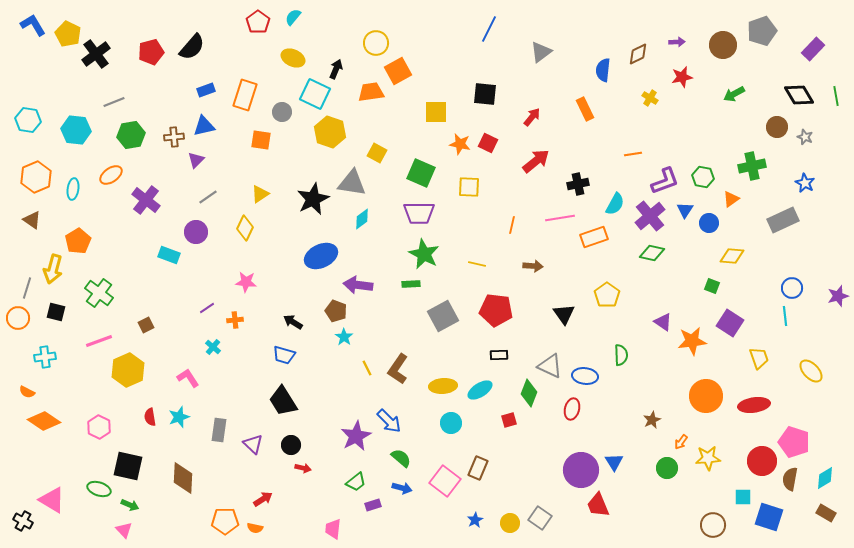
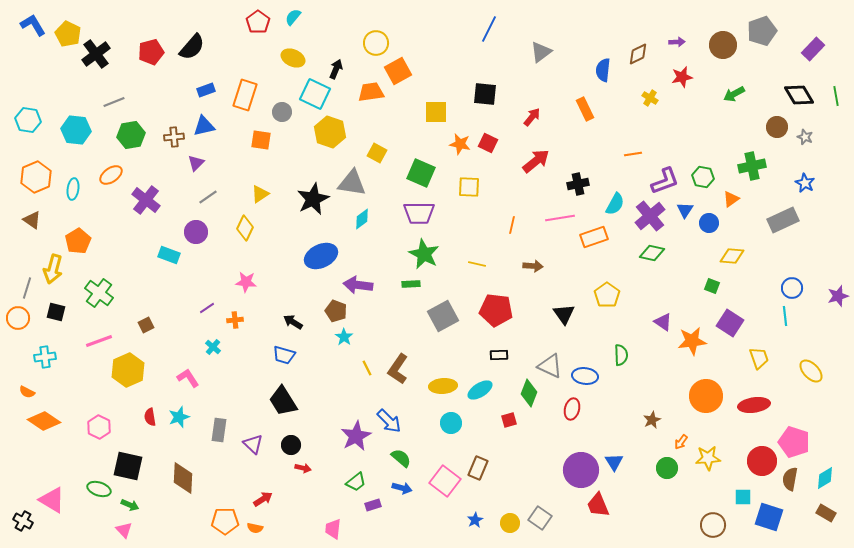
purple triangle at (196, 160): moved 3 px down
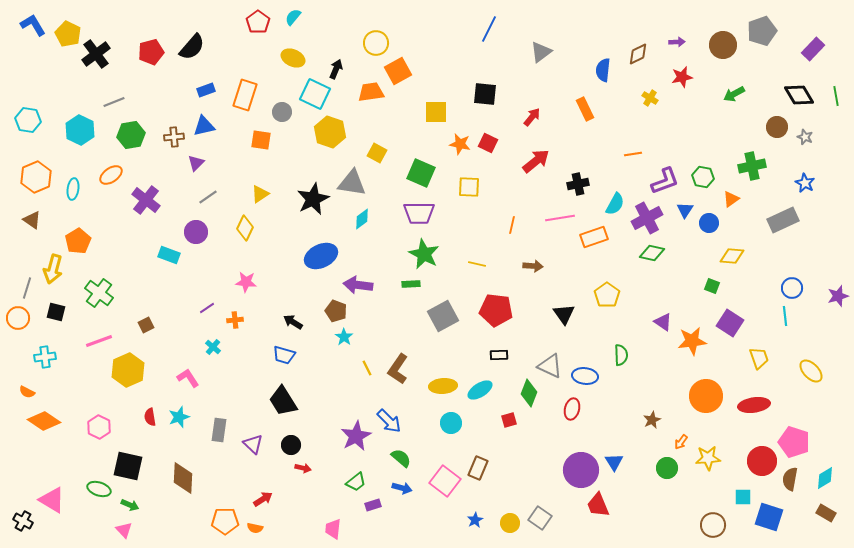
cyan hexagon at (76, 130): moved 4 px right; rotated 20 degrees clockwise
purple cross at (650, 216): moved 3 px left, 2 px down; rotated 12 degrees clockwise
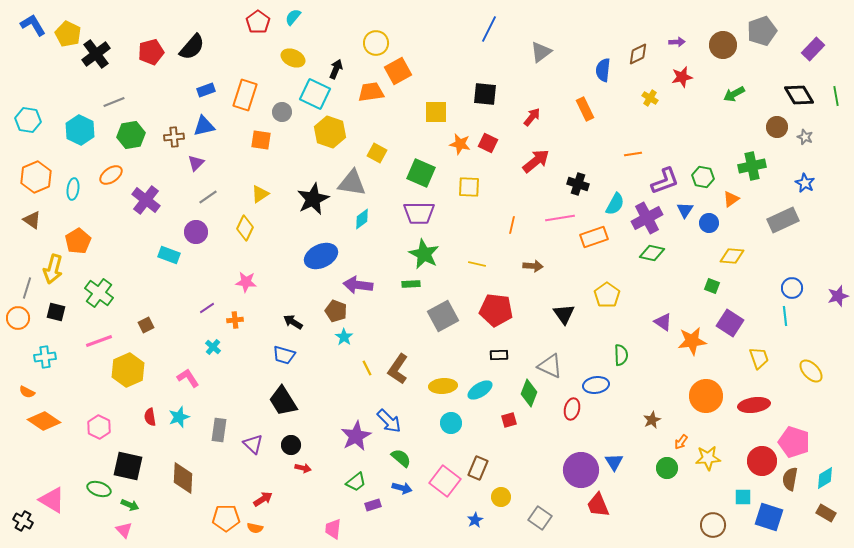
black cross at (578, 184): rotated 30 degrees clockwise
blue ellipse at (585, 376): moved 11 px right, 9 px down; rotated 15 degrees counterclockwise
orange pentagon at (225, 521): moved 1 px right, 3 px up
yellow circle at (510, 523): moved 9 px left, 26 px up
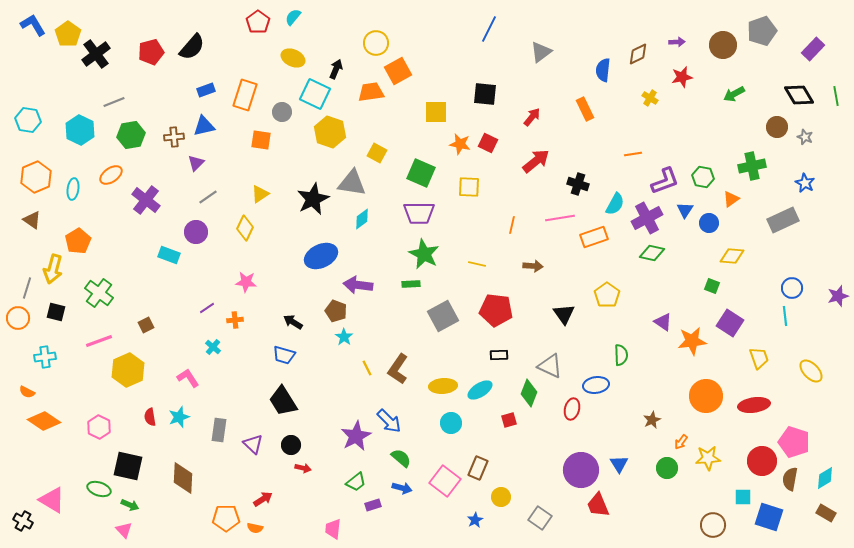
yellow pentagon at (68, 34): rotated 10 degrees clockwise
blue triangle at (614, 462): moved 5 px right, 2 px down
